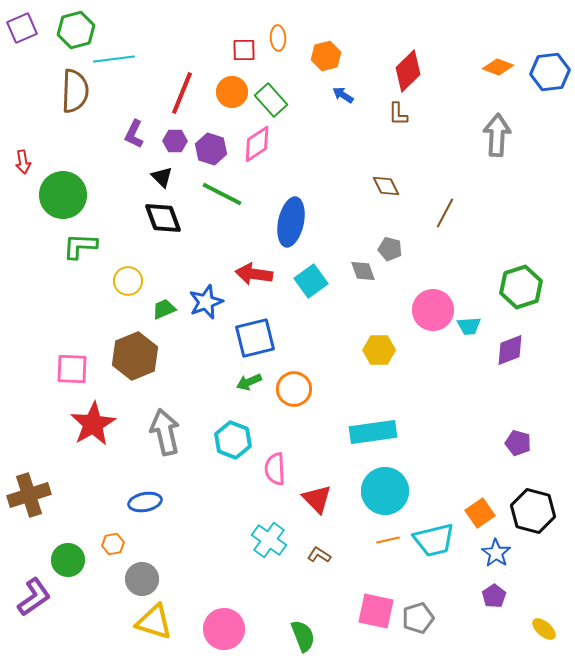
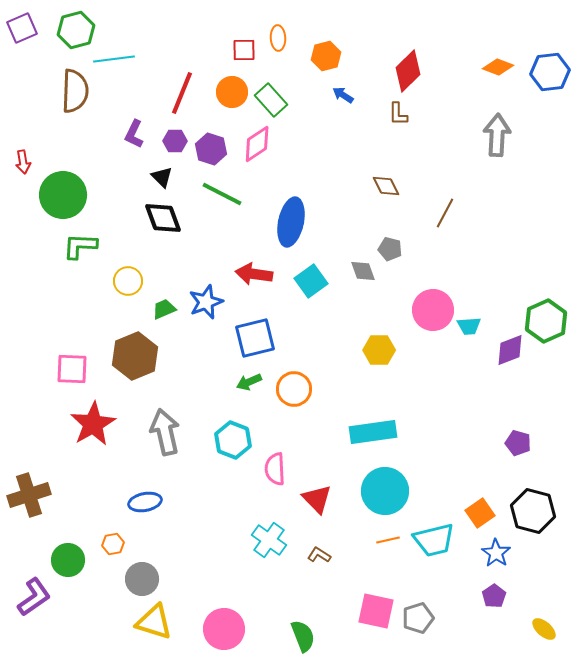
green hexagon at (521, 287): moved 25 px right, 34 px down; rotated 6 degrees counterclockwise
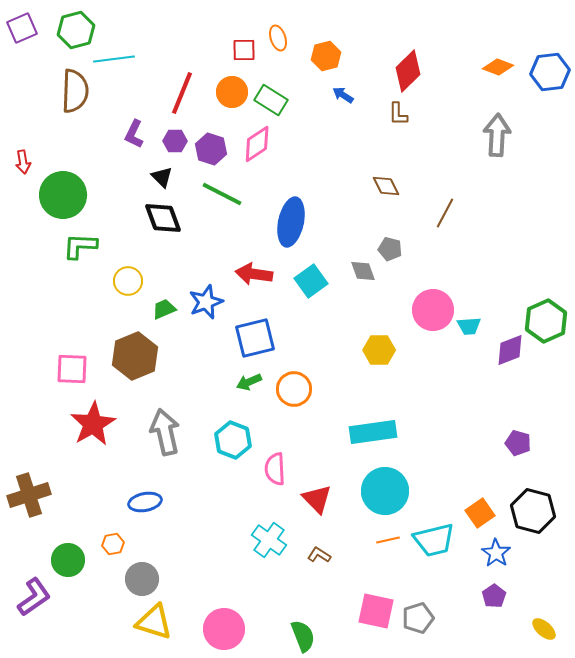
orange ellipse at (278, 38): rotated 15 degrees counterclockwise
green rectangle at (271, 100): rotated 16 degrees counterclockwise
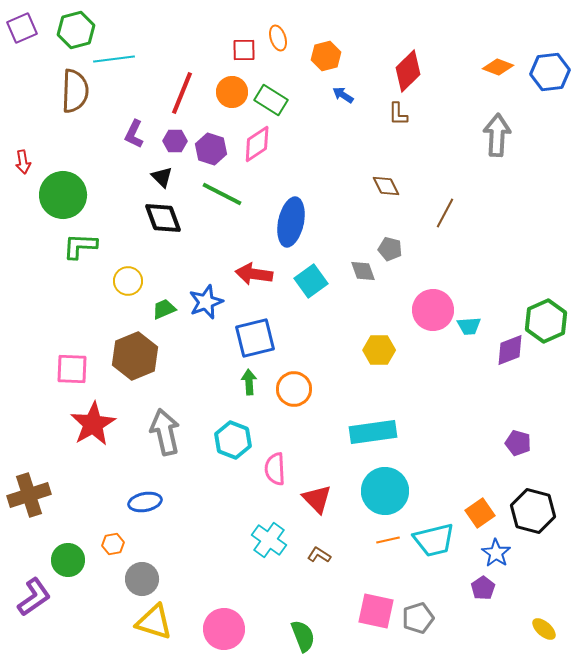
green arrow at (249, 382): rotated 110 degrees clockwise
purple pentagon at (494, 596): moved 11 px left, 8 px up
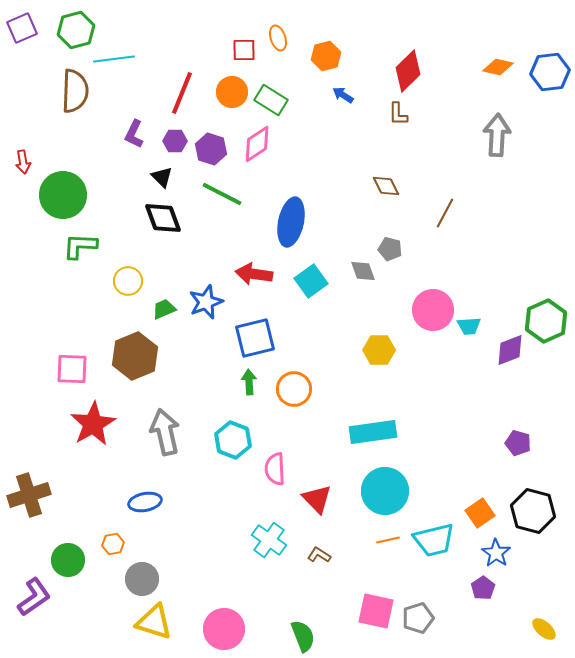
orange diamond at (498, 67): rotated 8 degrees counterclockwise
